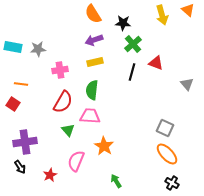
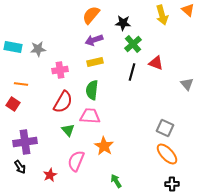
orange semicircle: moved 2 px left, 1 px down; rotated 72 degrees clockwise
black cross: moved 1 px down; rotated 32 degrees counterclockwise
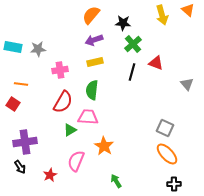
pink trapezoid: moved 2 px left, 1 px down
green triangle: moved 2 px right; rotated 40 degrees clockwise
black cross: moved 2 px right
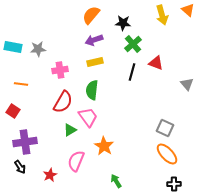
red square: moved 7 px down
pink trapezoid: rotated 50 degrees clockwise
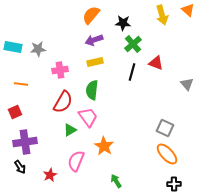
red square: moved 2 px right, 1 px down; rotated 32 degrees clockwise
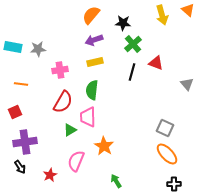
pink trapezoid: rotated 145 degrees counterclockwise
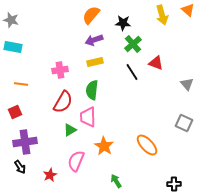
gray star: moved 27 px left, 29 px up; rotated 21 degrees clockwise
black line: rotated 48 degrees counterclockwise
gray square: moved 19 px right, 5 px up
orange ellipse: moved 20 px left, 9 px up
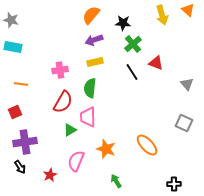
green semicircle: moved 2 px left, 2 px up
orange star: moved 2 px right, 3 px down; rotated 12 degrees counterclockwise
